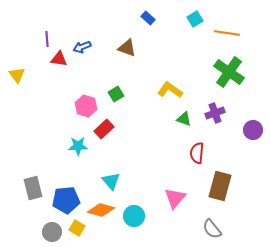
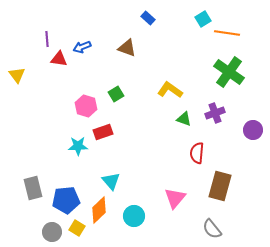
cyan square: moved 8 px right
red rectangle: moved 1 px left, 3 px down; rotated 24 degrees clockwise
orange diamond: moved 2 px left; rotated 60 degrees counterclockwise
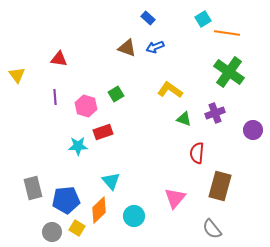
purple line: moved 8 px right, 58 px down
blue arrow: moved 73 px right
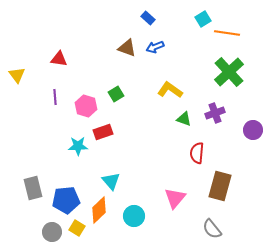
green cross: rotated 12 degrees clockwise
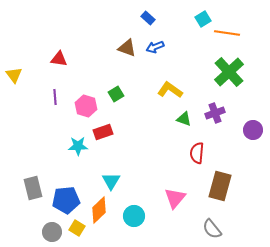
yellow triangle: moved 3 px left
cyan triangle: rotated 12 degrees clockwise
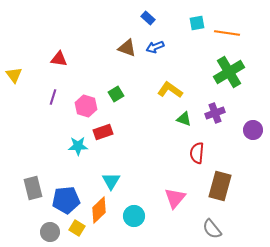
cyan square: moved 6 px left, 4 px down; rotated 21 degrees clockwise
green cross: rotated 12 degrees clockwise
purple line: moved 2 px left; rotated 21 degrees clockwise
gray circle: moved 2 px left
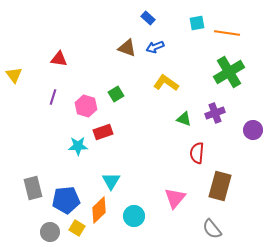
yellow L-shape: moved 4 px left, 7 px up
